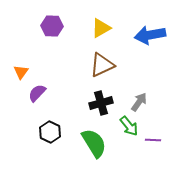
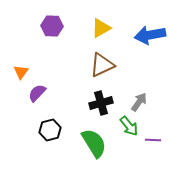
black hexagon: moved 2 px up; rotated 20 degrees clockwise
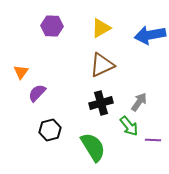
green semicircle: moved 1 px left, 4 px down
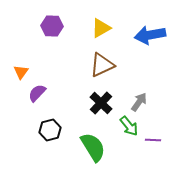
black cross: rotated 30 degrees counterclockwise
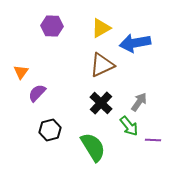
blue arrow: moved 15 px left, 8 px down
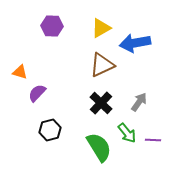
orange triangle: moved 1 px left; rotated 49 degrees counterclockwise
green arrow: moved 2 px left, 7 px down
green semicircle: moved 6 px right
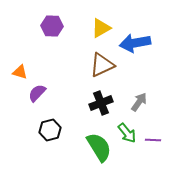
black cross: rotated 25 degrees clockwise
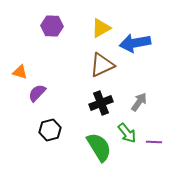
purple line: moved 1 px right, 2 px down
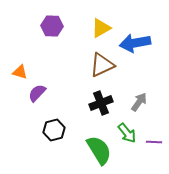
black hexagon: moved 4 px right
green semicircle: moved 3 px down
